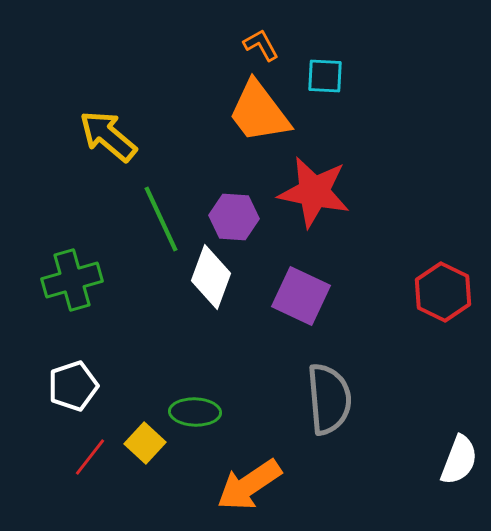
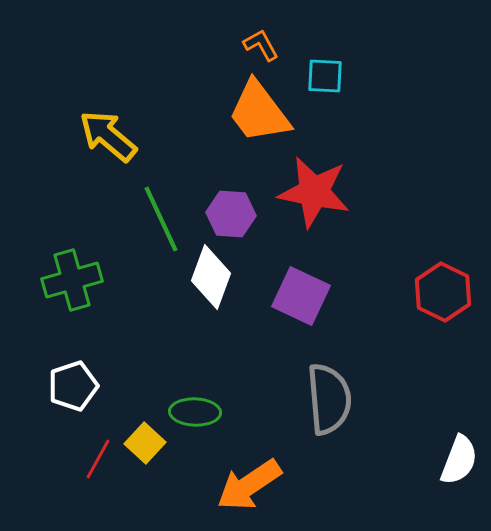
purple hexagon: moved 3 px left, 3 px up
red line: moved 8 px right, 2 px down; rotated 9 degrees counterclockwise
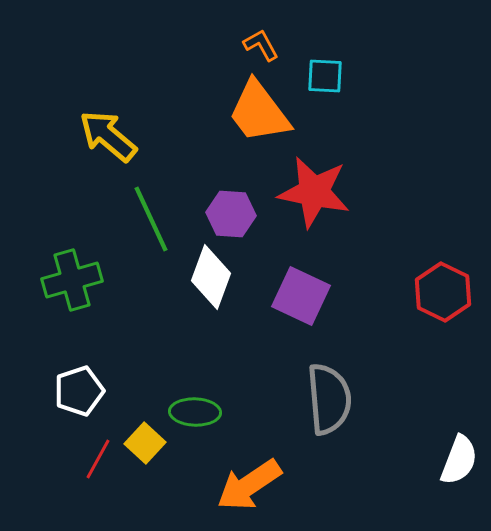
green line: moved 10 px left
white pentagon: moved 6 px right, 5 px down
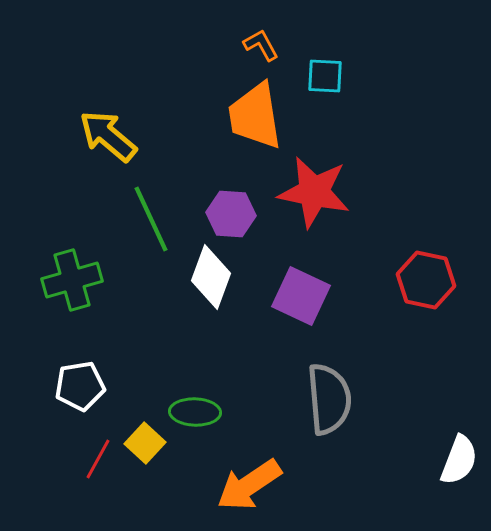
orange trapezoid: moved 4 px left, 4 px down; rotated 28 degrees clockwise
red hexagon: moved 17 px left, 12 px up; rotated 14 degrees counterclockwise
white pentagon: moved 1 px right, 5 px up; rotated 9 degrees clockwise
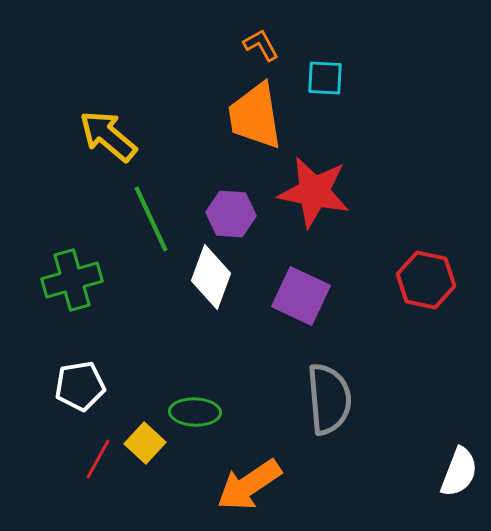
cyan square: moved 2 px down
white semicircle: moved 12 px down
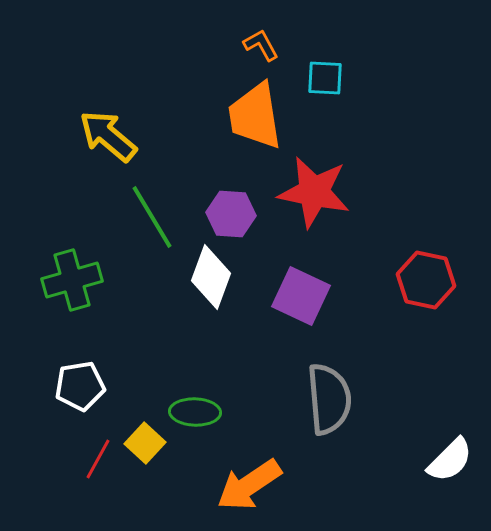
green line: moved 1 px right, 2 px up; rotated 6 degrees counterclockwise
white semicircle: moved 9 px left, 12 px up; rotated 24 degrees clockwise
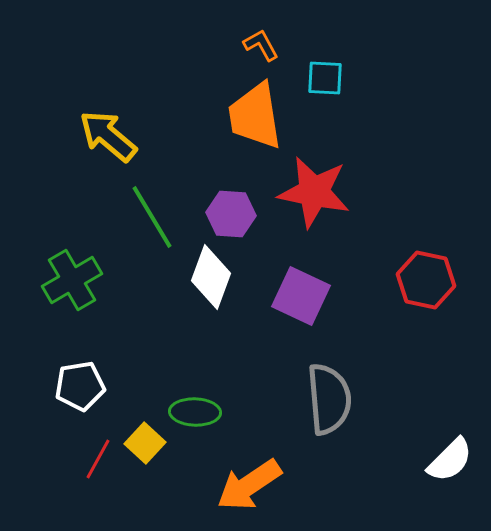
green cross: rotated 14 degrees counterclockwise
